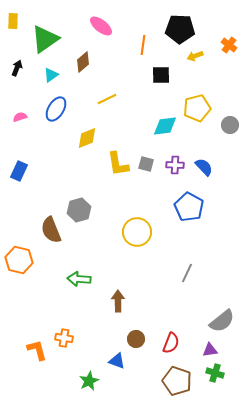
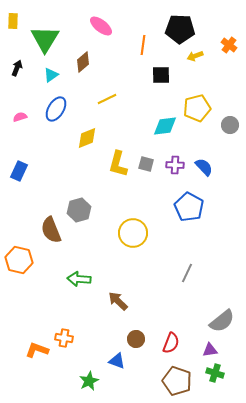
green triangle at (45, 39): rotated 24 degrees counterclockwise
yellow L-shape at (118, 164): rotated 24 degrees clockwise
yellow circle at (137, 232): moved 4 px left, 1 px down
brown arrow at (118, 301): rotated 45 degrees counterclockwise
orange L-shape at (37, 350): rotated 55 degrees counterclockwise
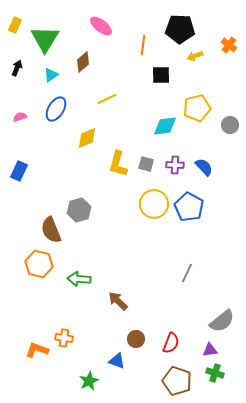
yellow rectangle at (13, 21): moved 2 px right, 4 px down; rotated 21 degrees clockwise
yellow circle at (133, 233): moved 21 px right, 29 px up
orange hexagon at (19, 260): moved 20 px right, 4 px down
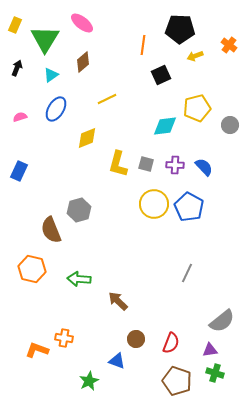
pink ellipse at (101, 26): moved 19 px left, 3 px up
black square at (161, 75): rotated 24 degrees counterclockwise
orange hexagon at (39, 264): moved 7 px left, 5 px down
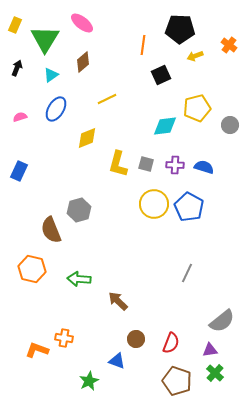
blue semicircle at (204, 167): rotated 30 degrees counterclockwise
green cross at (215, 373): rotated 24 degrees clockwise
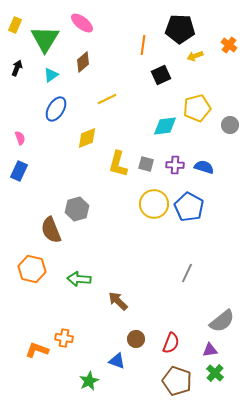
pink semicircle at (20, 117): moved 21 px down; rotated 88 degrees clockwise
gray hexagon at (79, 210): moved 2 px left, 1 px up
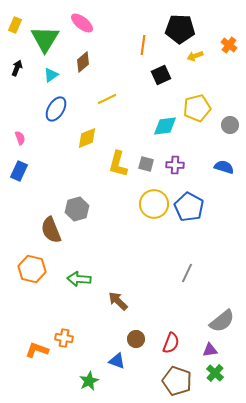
blue semicircle at (204, 167): moved 20 px right
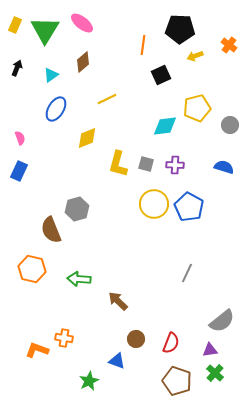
green triangle at (45, 39): moved 9 px up
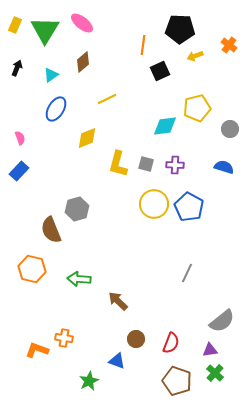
black square at (161, 75): moved 1 px left, 4 px up
gray circle at (230, 125): moved 4 px down
blue rectangle at (19, 171): rotated 18 degrees clockwise
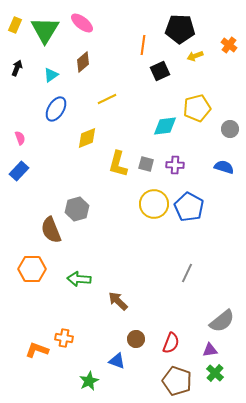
orange hexagon at (32, 269): rotated 12 degrees counterclockwise
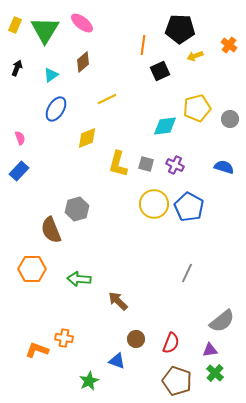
gray circle at (230, 129): moved 10 px up
purple cross at (175, 165): rotated 24 degrees clockwise
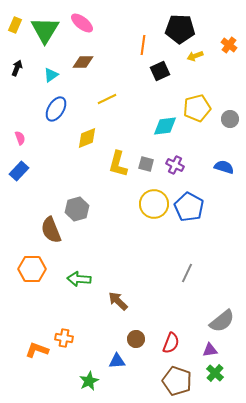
brown diamond at (83, 62): rotated 40 degrees clockwise
blue triangle at (117, 361): rotated 24 degrees counterclockwise
